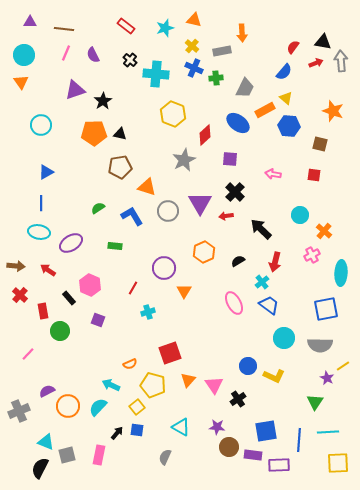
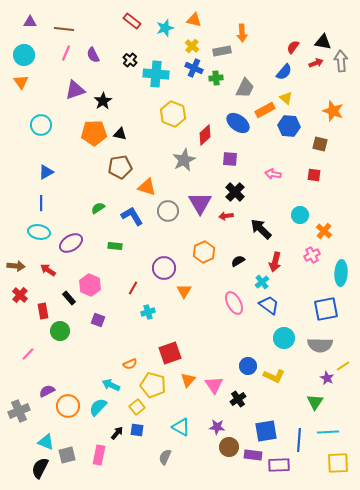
red rectangle at (126, 26): moved 6 px right, 5 px up
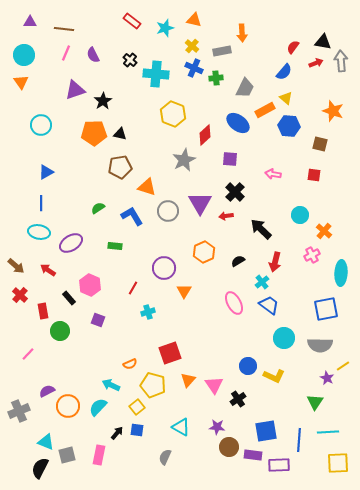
brown arrow at (16, 266): rotated 36 degrees clockwise
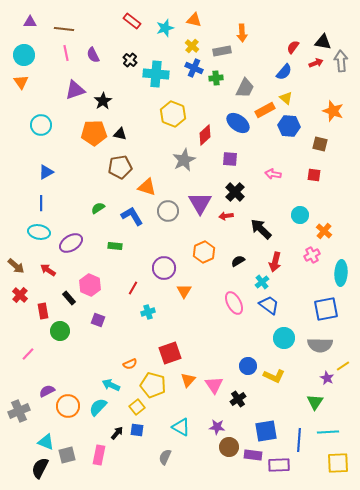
pink line at (66, 53): rotated 35 degrees counterclockwise
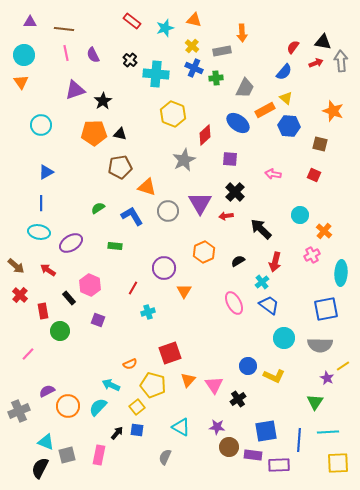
red square at (314, 175): rotated 16 degrees clockwise
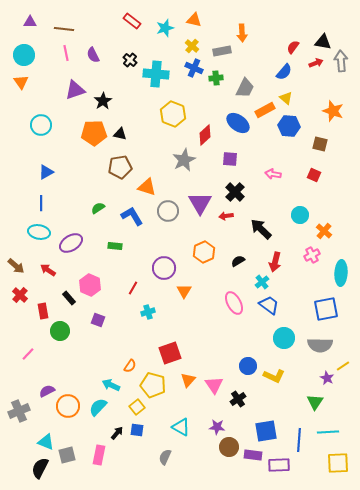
orange semicircle at (130, 364): moved 2 px down; rotated 32 degrees counterclockwise
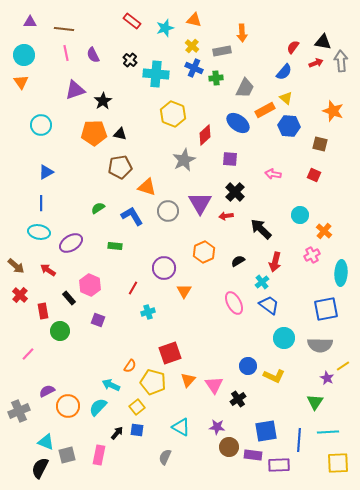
yellow pentagon at (153, 385): moved 3 px up
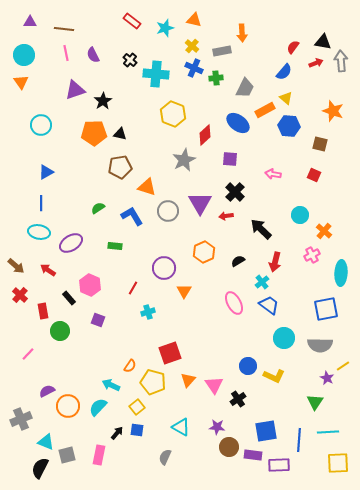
gray cross at (19, 411): moved 2 px right, 8 px down
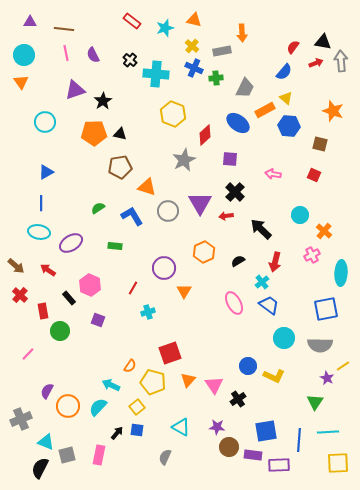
cyan circle at (41, 125): moved 4 px right, 3 px up
purple semicircle at (47, 391): rotated 35 degrees counterclockwise
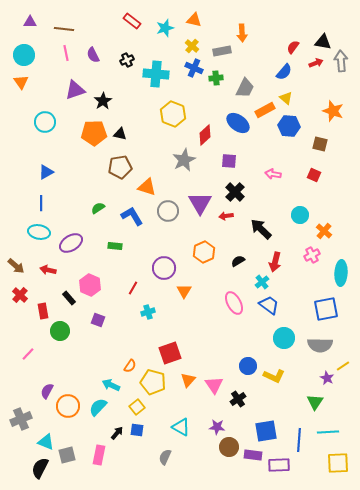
black cross at (130, 60): moved 3 px left; rotated 24 degrees clockwise
purple square at (230, 159): moved 1 px left, 2 px down
red arrow at (48, 270): rotated 21 degrees counterclockwise
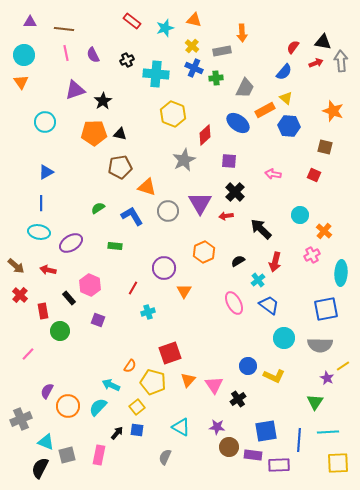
brown square at (320, 144): moved 5 px right, 3 px down
cyan cross at (262, 282): moved 4 px left, 2 px up
